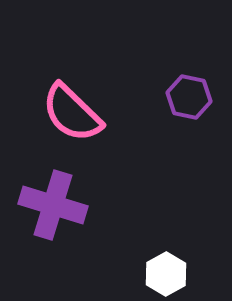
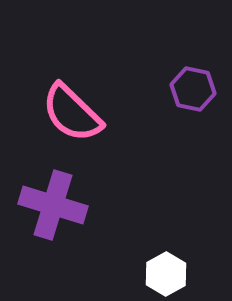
purple hexagon: moved 4 px right, 8 px up
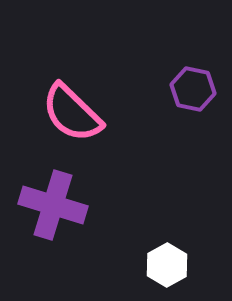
white hexagon: moved 1 px right, 9 px up
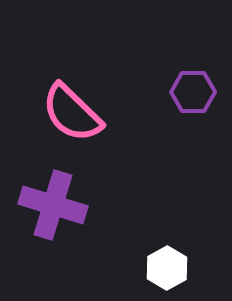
purple hexagon: moved 3 px down; rotated 12 degrees counterclockwise
white hexagon: moved 3 px down
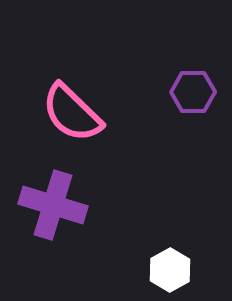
white hexagon: moved 3 px right, 2 px down
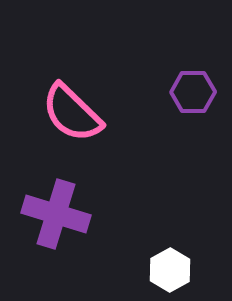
purple cross: moved 3 px right, 9 px down
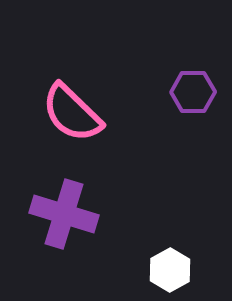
purple cross: moved 8 px right
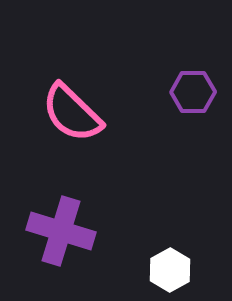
purple cross: moved 3 px left, 17 px down
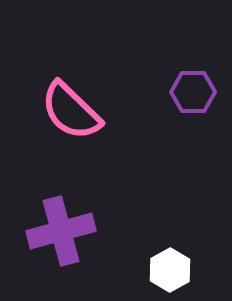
pink semicircle: moved 1 px left, 2 px up
purple cross: rotated 32 degrees counterclockwise
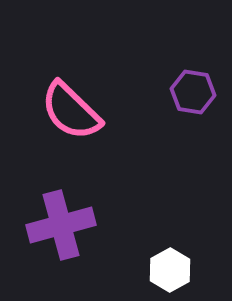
purple hexagon: rotated 9 degrees clockwise
purple cross: moved 6 px up
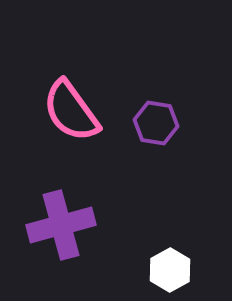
purple hexagon: moved 37 px left, 31 px down
pink semicircle: rotated 10 degrees clockwise
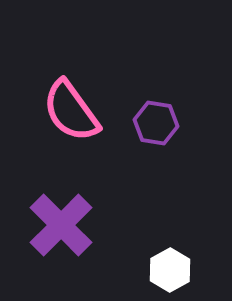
purple cross: rotated 30 degrees counterclockwise
